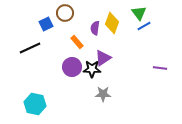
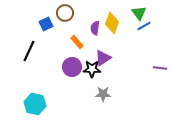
black line: moved 1 px left, 3 px down; rotated 40 degrees counterclockwise
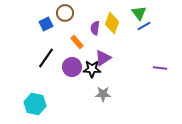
black line: moved 17 px right, 7 px down; rotated 10 degrees clockwise
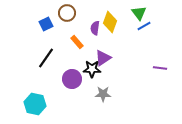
brown circle: moved 2 px right
yellow diamond: moved 2 px left, 1 px up
purple circle: moved 12 px down
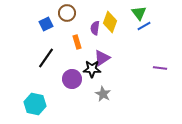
orange rectangle: rotated 24 degrees clockwise
purple triangle: moved 1 px left
gray star: rotated 28 degrees clockwise
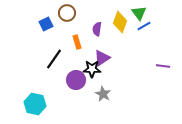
yellow diamond: moved 10 px right
purple semicircle: moved 2 px right, 1 px down
black line: moved 8 px right, 1 px down
purple line: moved 3 px right, 2 px up
purple circle: moved 4 px right, 1 px down
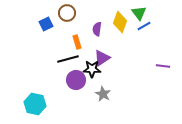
black line: moved 14 px right; rotated 40 degrees clockwise
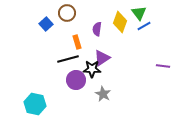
blue square: rotated 16 degrees counterclockwise
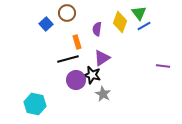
black star: moved 6 px down; rotated 12 degrees clockwise
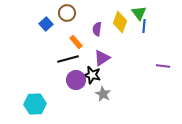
blue line: rotated 56 degrees counterclockwise
orange rectangle: moved 1 px left; rotated 24 degrees counterclockwise
cyan hexagon: rotated 15 degrees counterclockwise
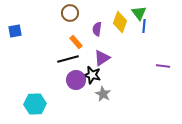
brown circle: moved 3 px right
blue square: moved 31 px left, 7 px down; rotated 32 degrees clockwise
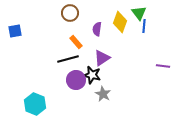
cyan hexagon: rotated 25 degrees clockwise
